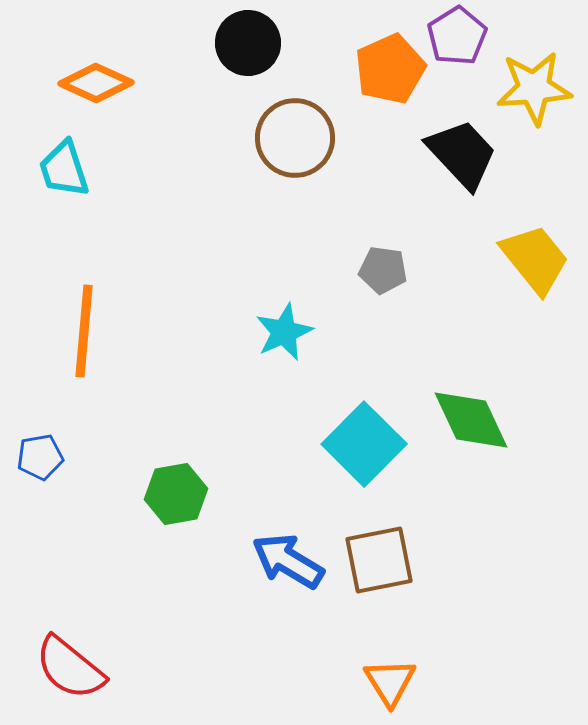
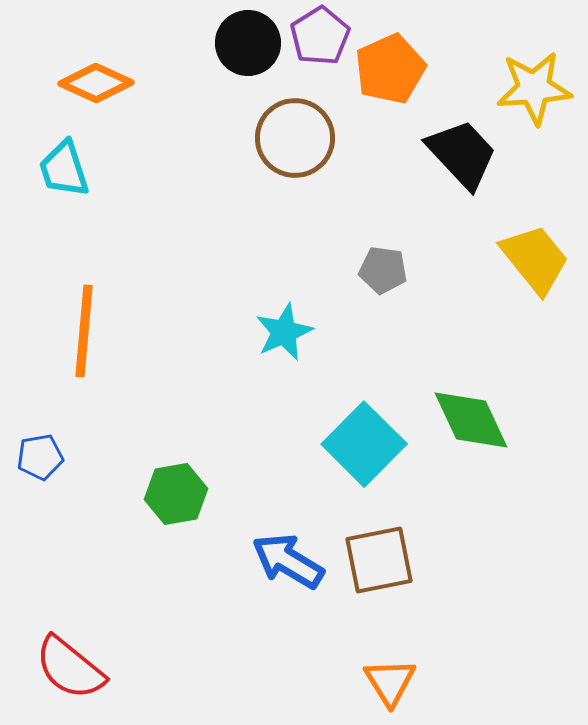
purple pentagon: moved 137 px left
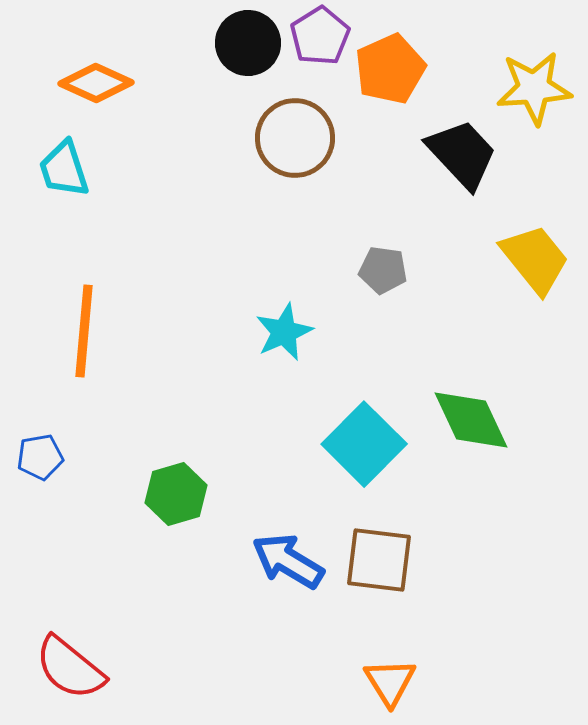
green hexagon: rotated 6 degrees counterclockwise
brown square: rotated 18 degrees clockwise
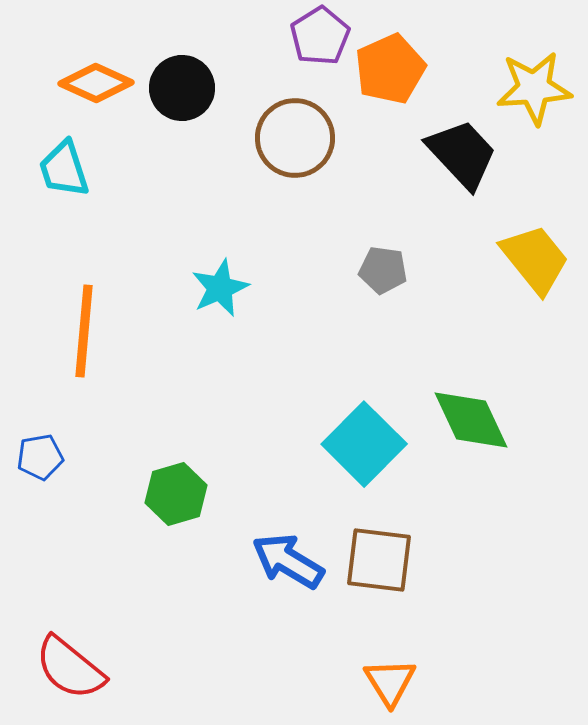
black circle: moved 66 px left, 45 px down
cyan star: moved 64 px left, 44 px up
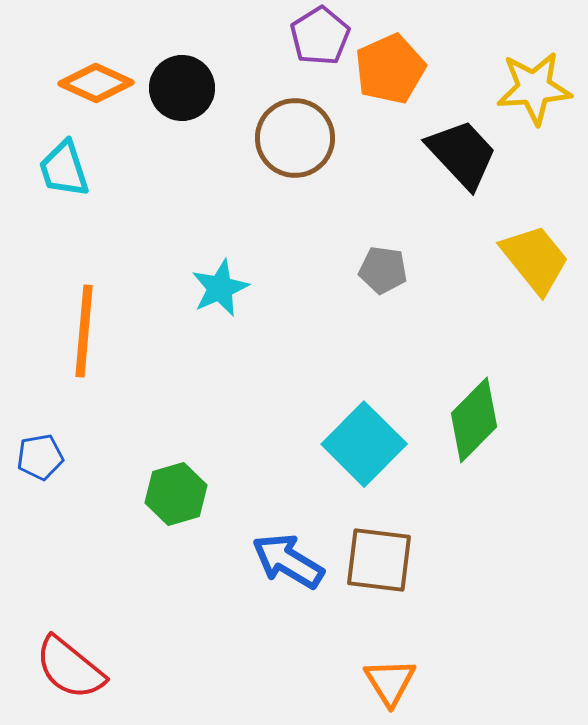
green diamond: moved 3 px right; rotated 70 degrees clockwise
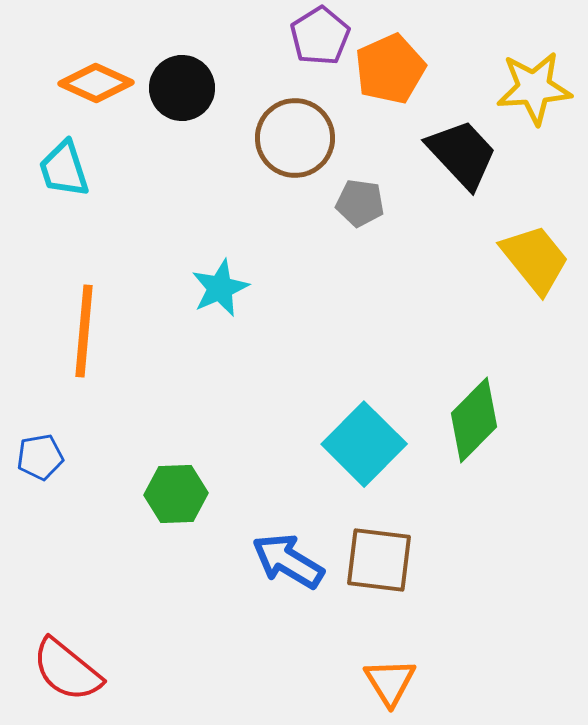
gray pentagon: moved 23 px left, 67 px up
green hexagon: rotated 14 degrees clockwise
red semicircle: moved 3 px left, 2 px down
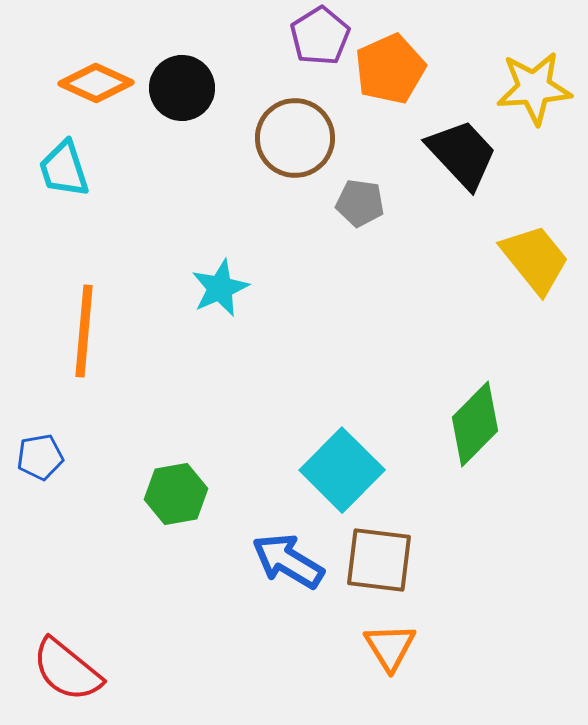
green diamond: moved 1 px right, 4 px down
cyan square: moved 22 px left, 26 px down
green hexagon: rotated 8 degrees counterclockwise
orange triangle: moved 35 px up
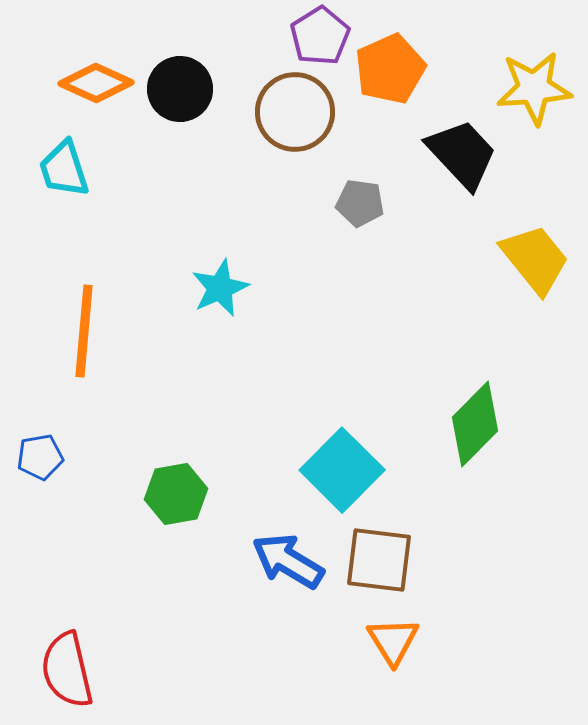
black circle: moved 2 px left, 1 px down
brown circle: moved 26 px up
orange triangle: moved 3 px right, 6 px up
red semicircle: rotated 38 degrees clockwise
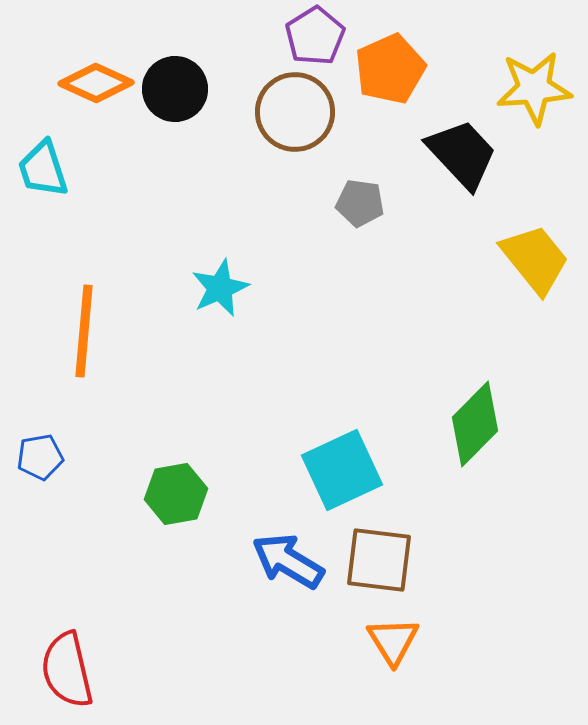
purple pentagon: moved 5 px left
black circle: moved 5 px left
cyan trapezoid: moved 21 px left
cyan square: rotated 20 degrees clockwise
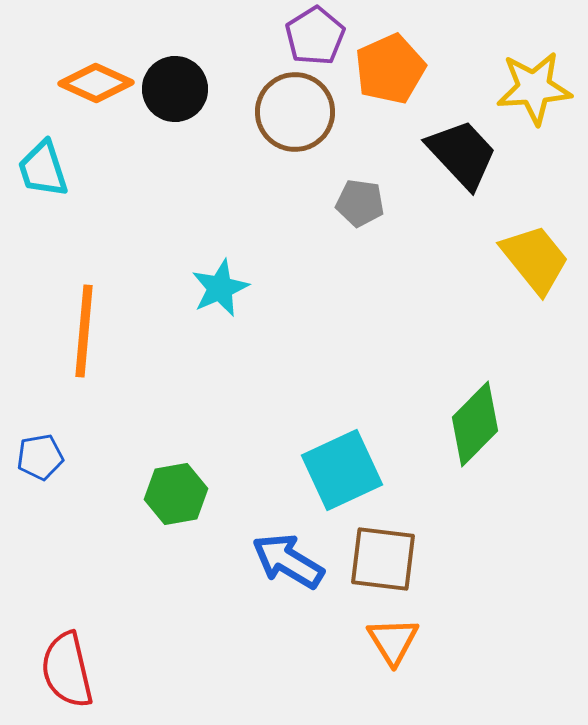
brown square: moved 4 px right, 1 px up
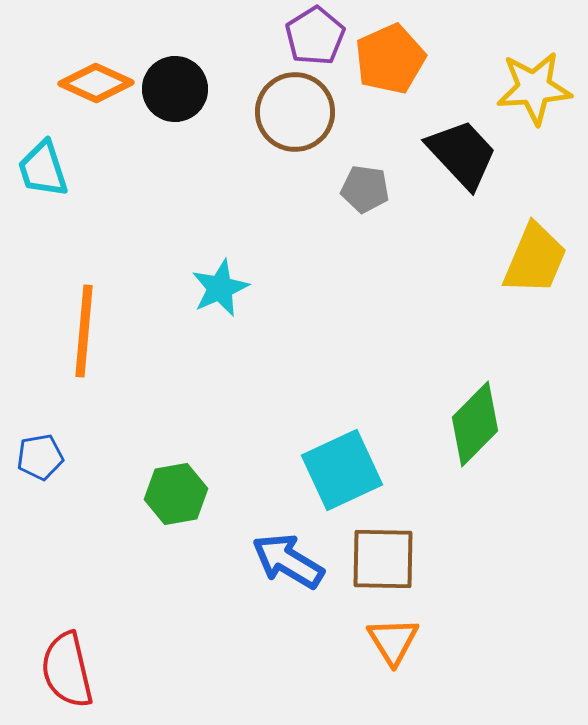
orange pentagon: moved 10 px up
gray pentagon: moved 5 px right, 14 px up
yellow trapezoid: rotated 62 degrees clockwise
brown square: rotated 6 degrees counterclockwise
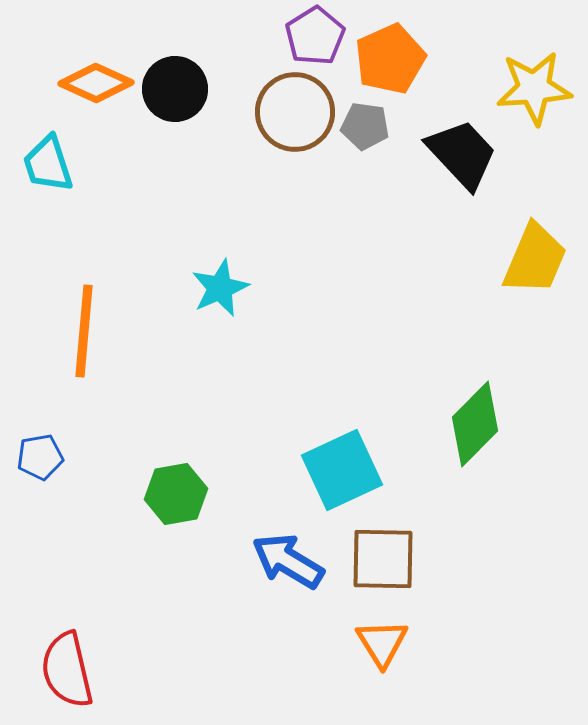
cyan trapezoid: moved 5 px right, 5 px up
gray pentagon: moved 63 px up
orange triangle: moved 11 px left, 2 px down
